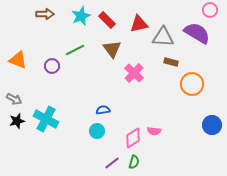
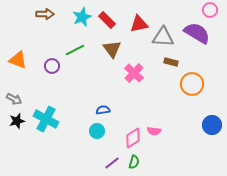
cyan star: moved 1 px right, 1 px down
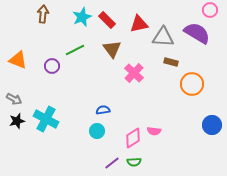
brown arrow: moved 2 px left; rotated 84 degrees counterclockwise
green semicircle: rotated 72 degrees clockwise
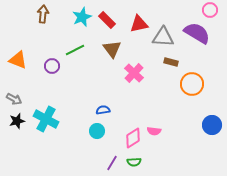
purple line: rotated 21 degrees counterclockwise
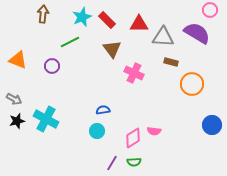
red triangle: rotated 12 degrees clockwise
green line: moved 5 px left, 8 px up
pink cross: rotated 18 degrees counterclockwise
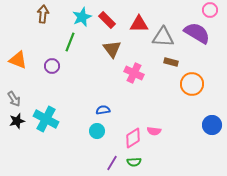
green line: rotated 42 degrees counterclockwise
gray arrow: rotated 28 degrees clockwise
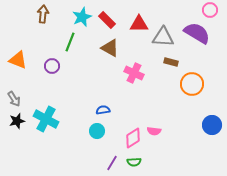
brown triangle: moved 2 px left, 1 px up; rotated 24 degrees counterclockwise
